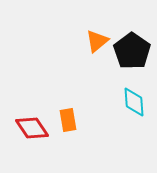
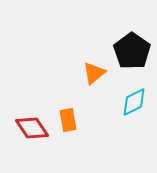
orange triangle: moved 3 px left, 32 px down
cyan diamond: rotated 68 degrees clockwise
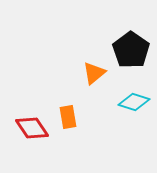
black pentagon: moved 1 px left, 1 px up
cyan diamond: rotated 44 degrees clockwise
orange rectangle: moved 3 px up
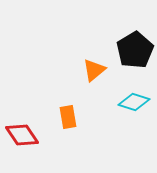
black pentagon: moved 4 px right; rotated 6 degrees clockwise
orange triangle: moved 3 px up
red diamond: moved 10 px left, 7 px down
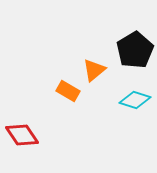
cyan diamond: moved 1 px right, 2 px up
orange rectangle: moved 26 px up; rotated 50 degrees counterclockwise
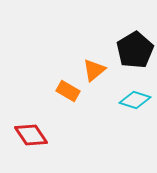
red diamond: moved 9 px right
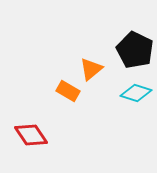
black pentagon: rotated 15 degrees counterclockwise
orange triangle: moved 3 px left, 1 px up
cyan diamond: moved 1 px right, 7 px up
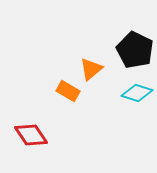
cyan diamond: moved 1 px right
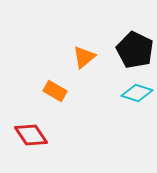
orange triangle: moved 7 px left, 12 px up
orange rectangle: moved 13 px left
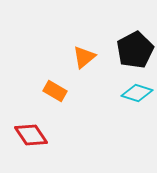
black pentagon: rotated 18 degrees clockwise
